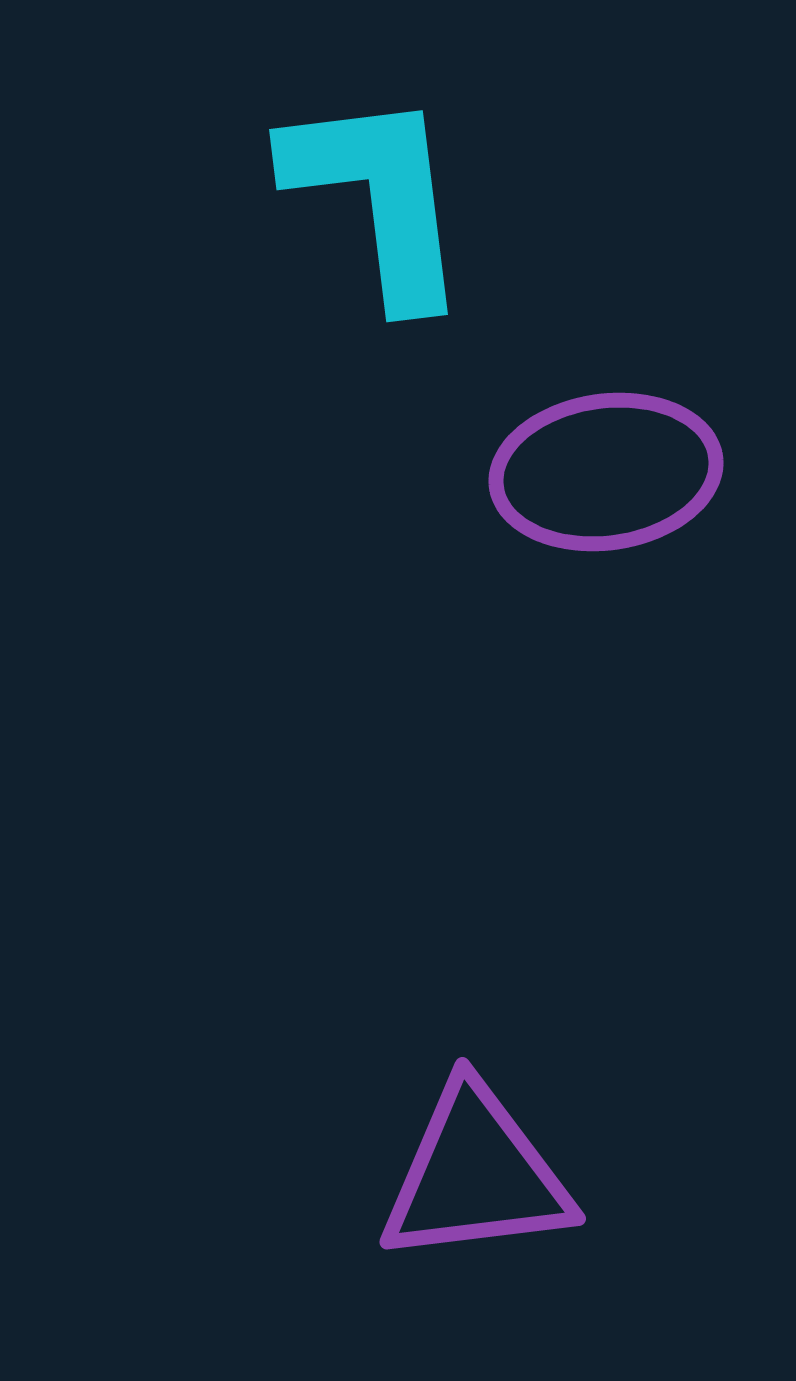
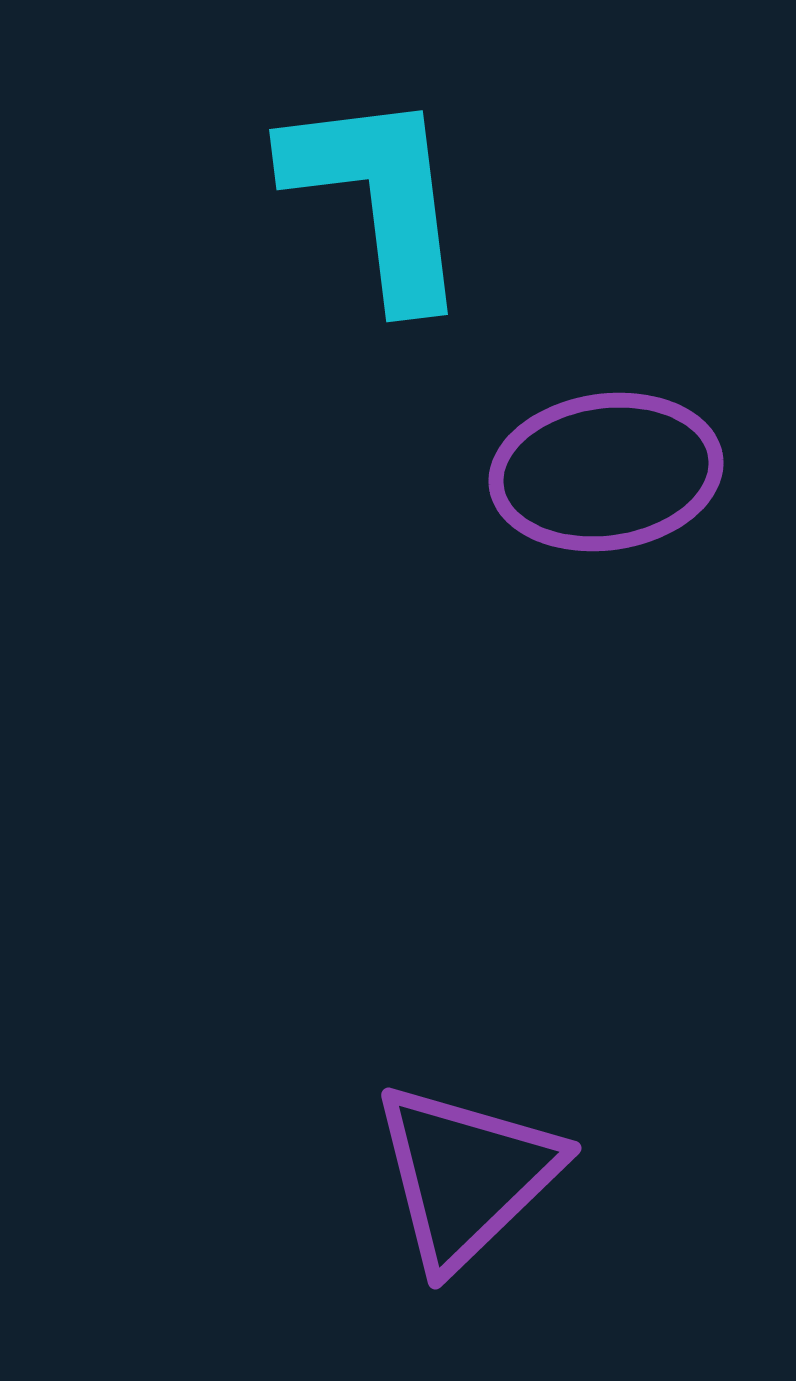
purple triangle: moved 10 px left; rotated 37 degrees counterclockwise
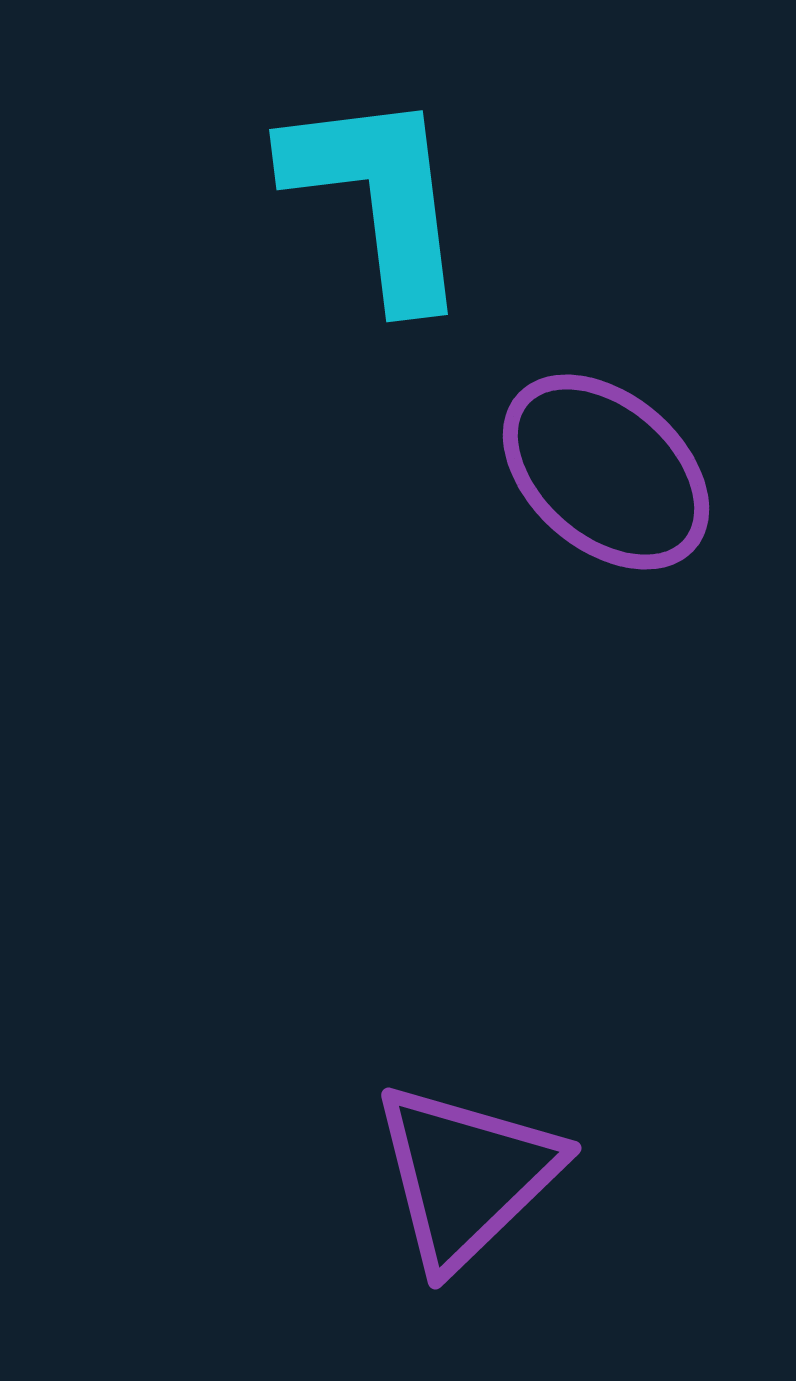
purple ellipse: rotated 49 degrees clockwise
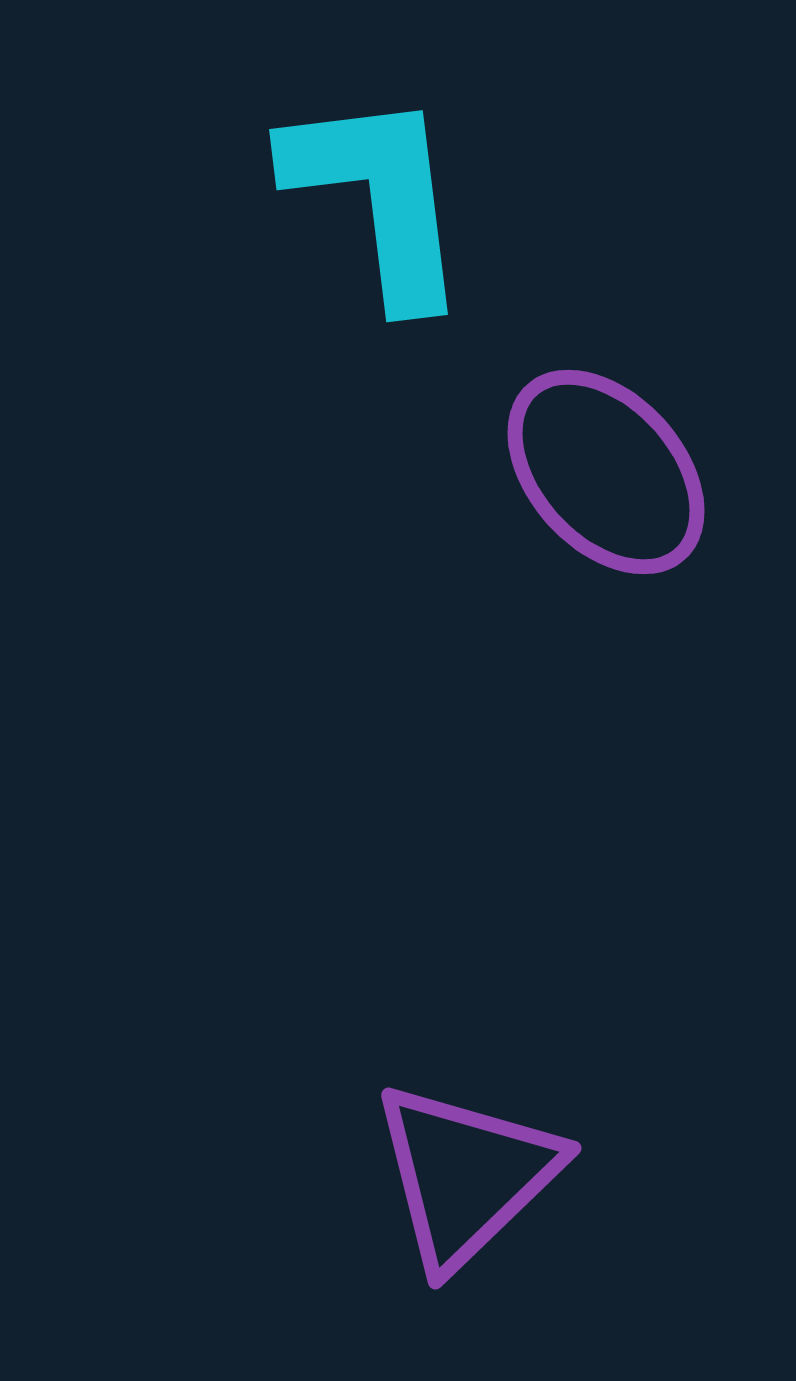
purple ellipse: rotated 7 degrees clockwise
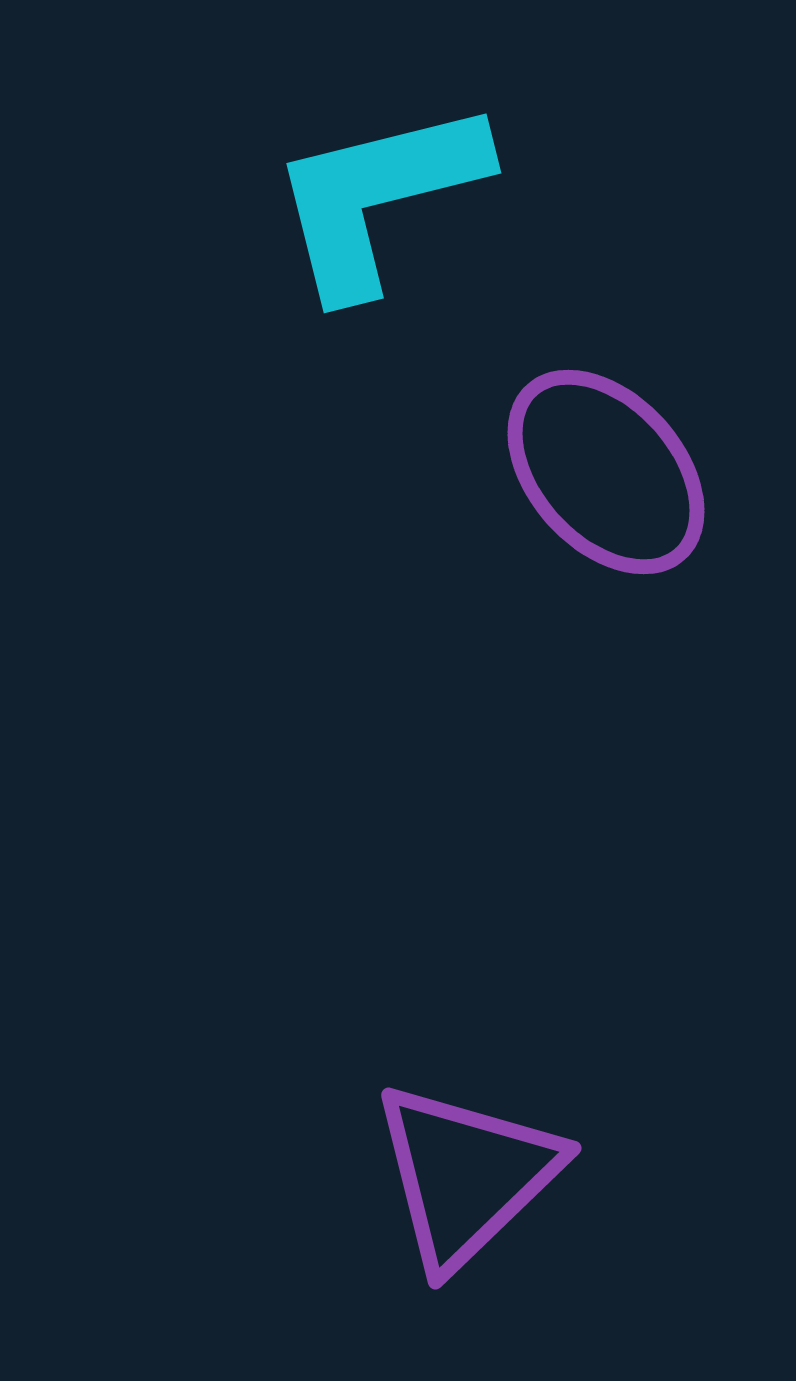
cyan L-shape: rotated 97 degrees counterclockwise
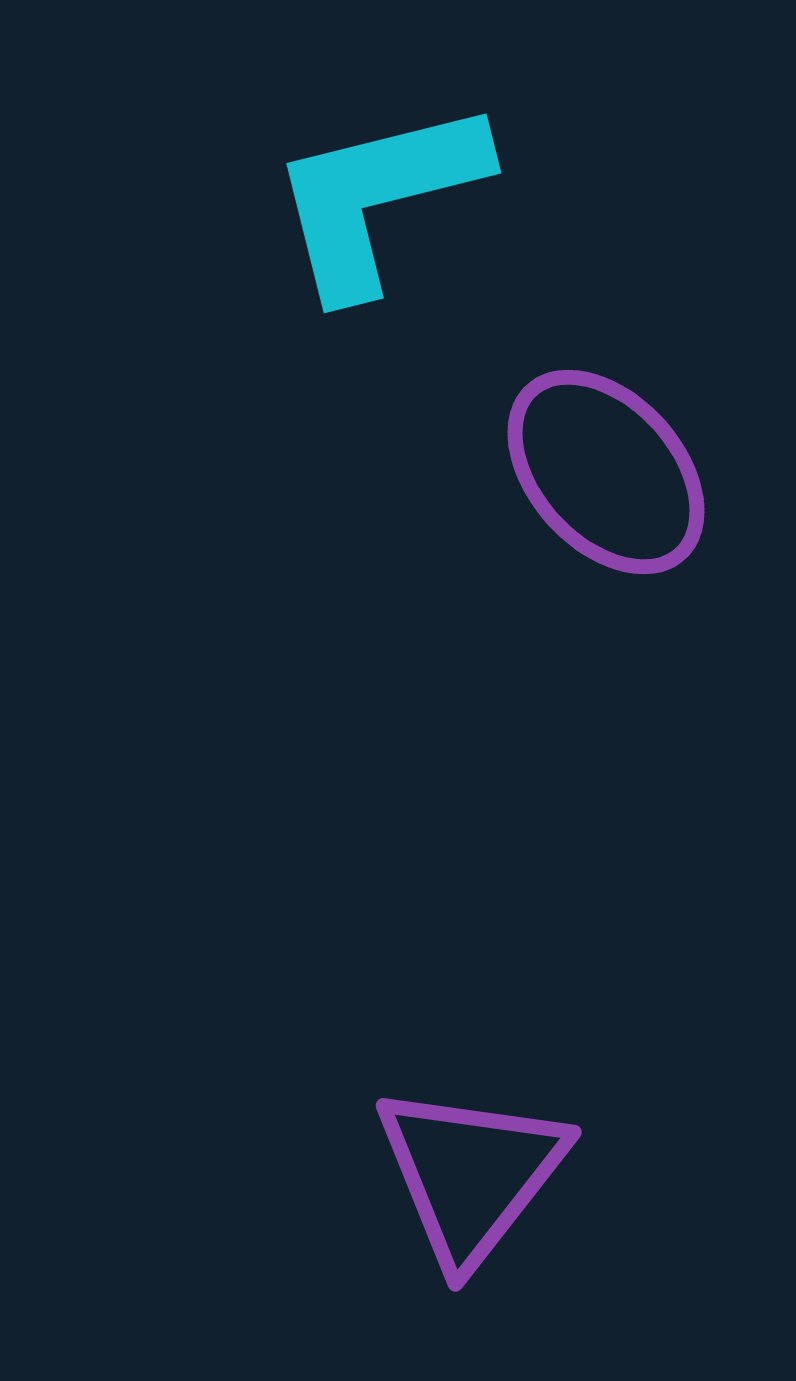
purple triangle: moved 5 px right, 1 px up; rotated 8 degrees counterclockwise
